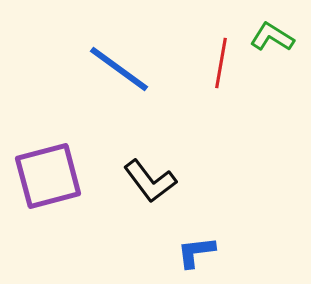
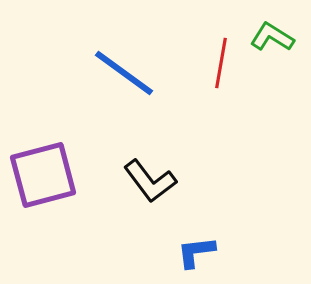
blue line: moved 5 px right, 4 px down
purple square: moved 5 px left, 1 px up
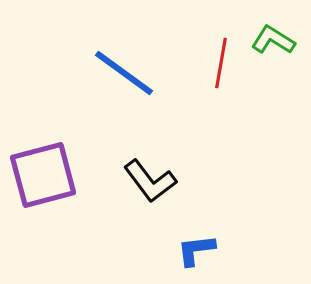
green L-shape: moved 1 px right, 3 px down
blue L-shape: moved 2 px up
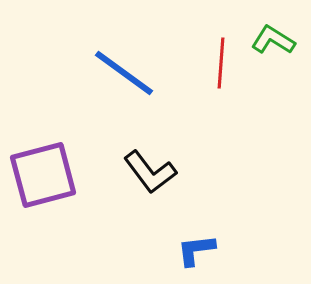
red line: rotated 6 degrees counterclockwise
black L-shape: moved 9 px up
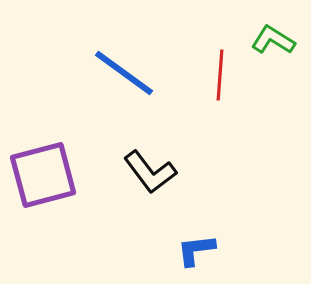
red line: moved 1 px left, 12 px down
